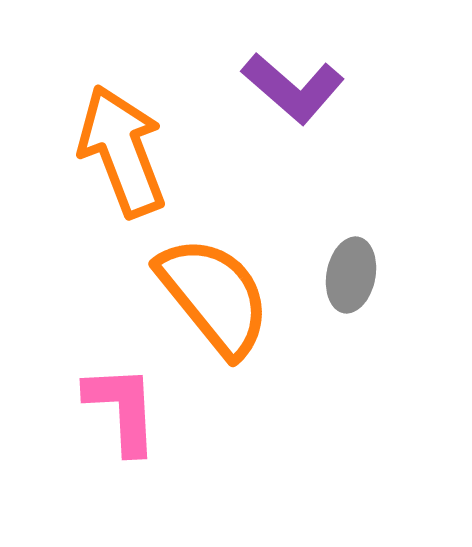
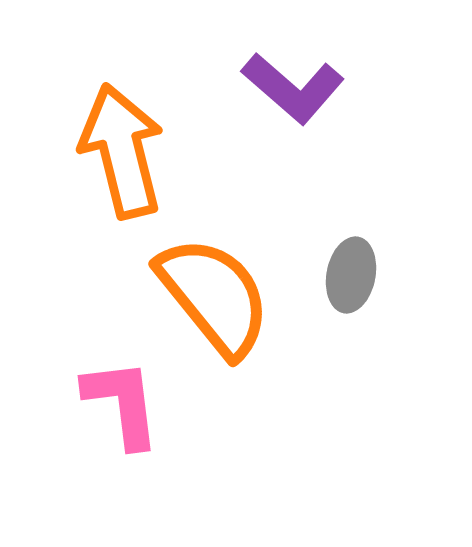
orange arrow: rotated 7 degrees clockwise
pink L-shape: moved 6 px up; rotated 4 degrees counterclockwise
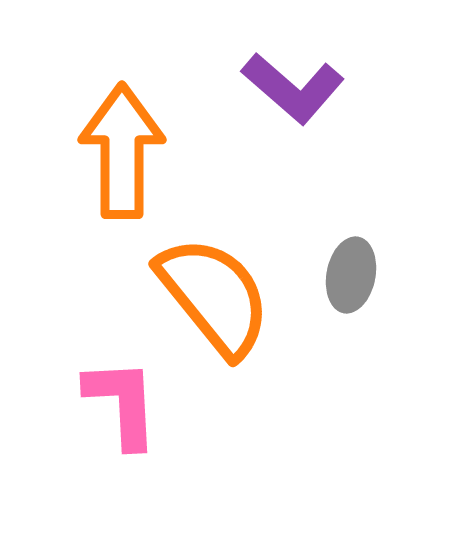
orange arrow: rotated 14 degrees clockwise
pink L-shape: rotated 4 degrees clockwise
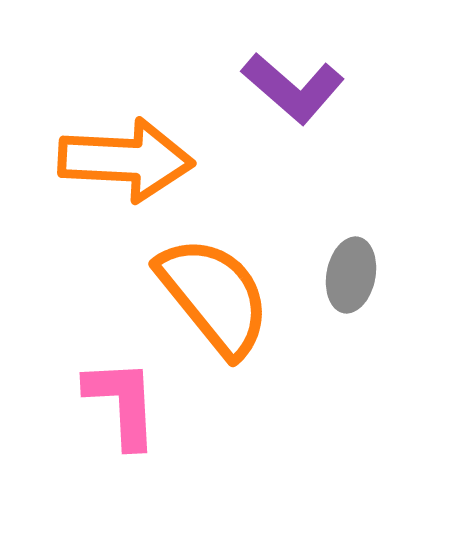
orange arrow: moved 4 px right, 9 px down; rotated 93 degrees clockwise
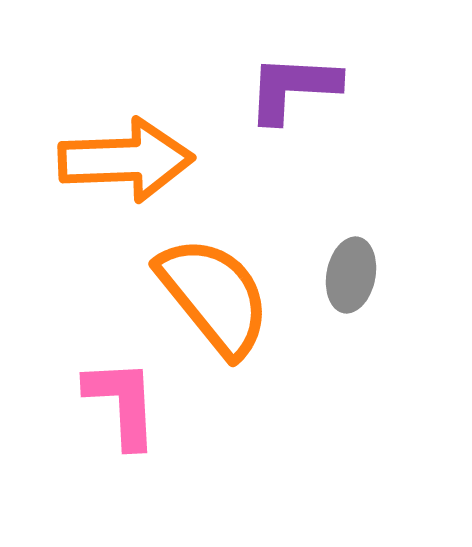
purple L-shape: rotated 142 degrees clockwise
orange arrow: rotated 5 degrees counterclockwise
